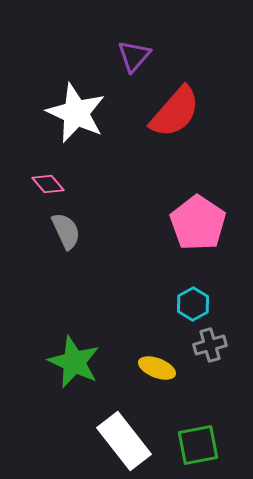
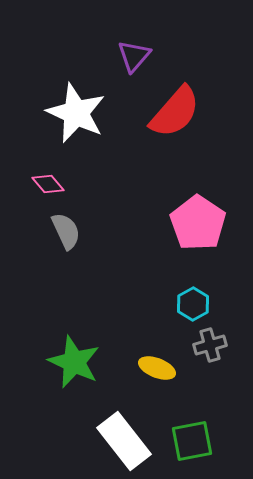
green square: moved 6 px left, 4 px up
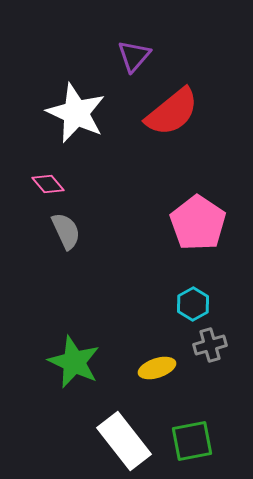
red semicircle: moved 3 px left; rotated 10 degrees clockwise
yellow ellipse: rotated 39 degrees counterclockwise
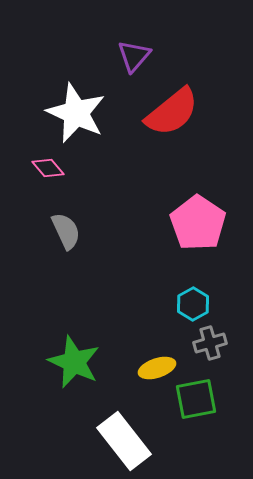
pink diamond: moved 16 px up
gray cross: moved 2 px up
green square: moved 4 px right, 42 px up
